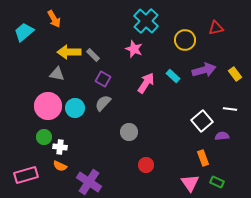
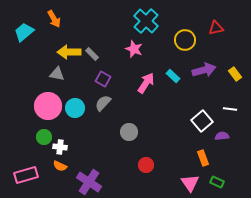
gray rectangle: moved 1 px left, 1 px up
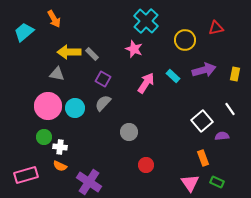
yellow rectangle: rotated 48 degrees clockwise
white line: rotated 48 degrees clockwise
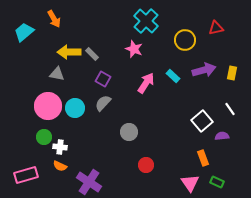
yellow rectangle: moved 3 px left, 1 px up
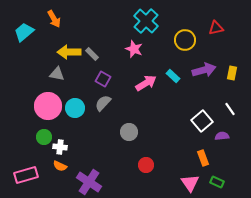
pink arrow: rotated 25 degrees clockwise
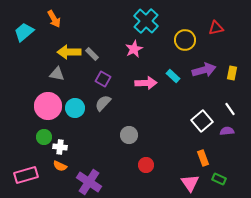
pink star: rotated 24 degrees clockwise
pink arrow: rotated 30 degrees clockwise
gray circle: moved 3 px down
purple semicircle: moved 5 px right, 5 px up
green rectangle: moved 2 px right, 3 px up
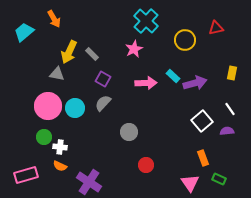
yellow arrow: rotated 65 degrees counterclockwise
purple arrow: moved 9 px left, 13 px down
gray circle: moved 3 px up
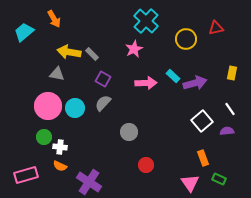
yellow circle: moved 1 px right, 1 px up
yellow arrow: rotated 75 degrees clockwise
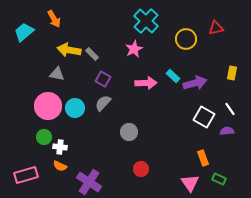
yellow arrow: moved 2 px up
white square: moved 2 px right, 4 px up; rotated 20 degrees counterclockwise
red circle: moved 5 px left, 4 px down
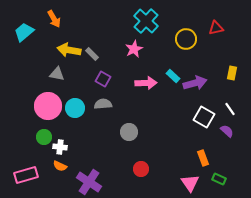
gray semicircle: moved 1 px down; rotated 42 degrees clockwise
purple semicircle: rotated 48 degrees clockwise
